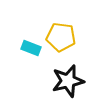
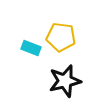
black star: moved 3 px left
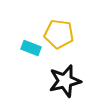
yellow pentagon: moved 2 px left, 3 px up
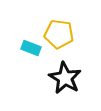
black star: moved 3 px up; rotated 28 degrees counterclockwise
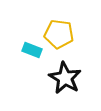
cyan rectangle: moved 1 px right, 2 px down
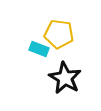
cyan rectangle: moved 7 px right, 1 px up
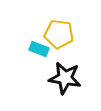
black star: rotated 20 degrees counterclockwise
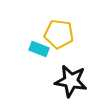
black star: moved 6 px right, 3 px down
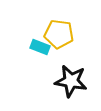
cyan rectangle: moved 1 px right, 2 px up
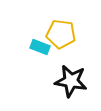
yellow pentagon: moved 2 px right
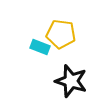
black star: rotated 8 degrees clockwise
